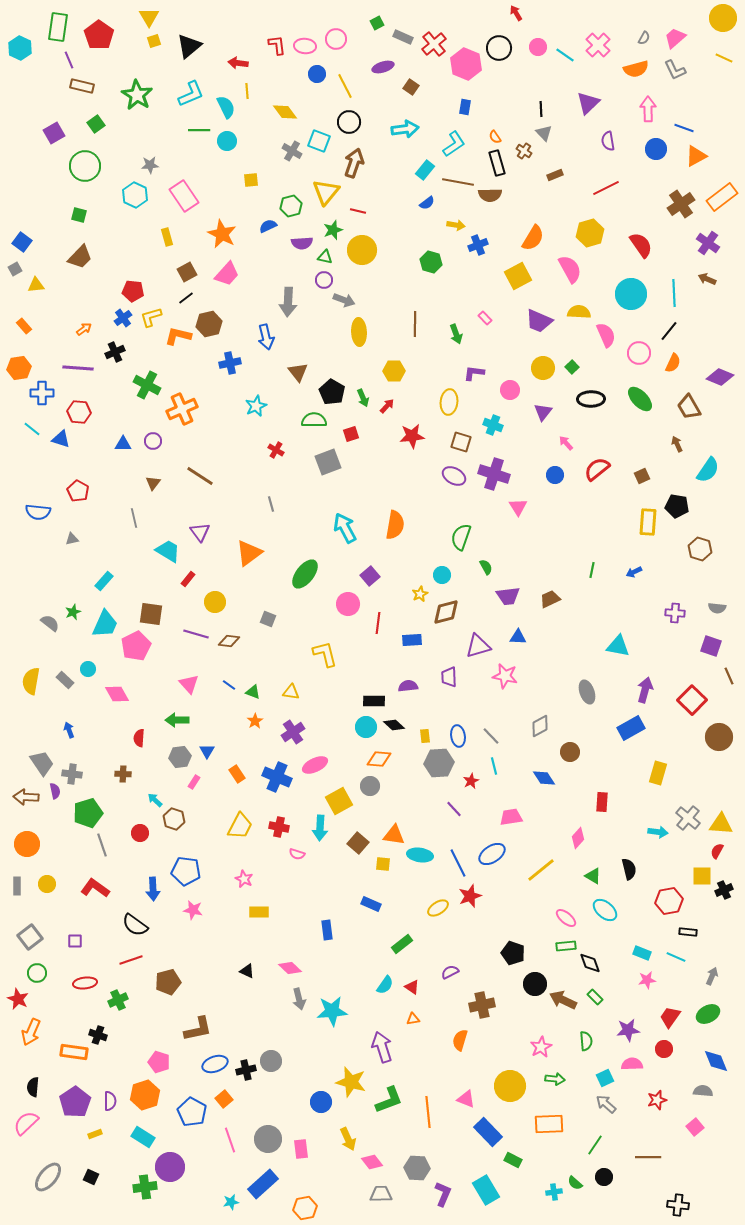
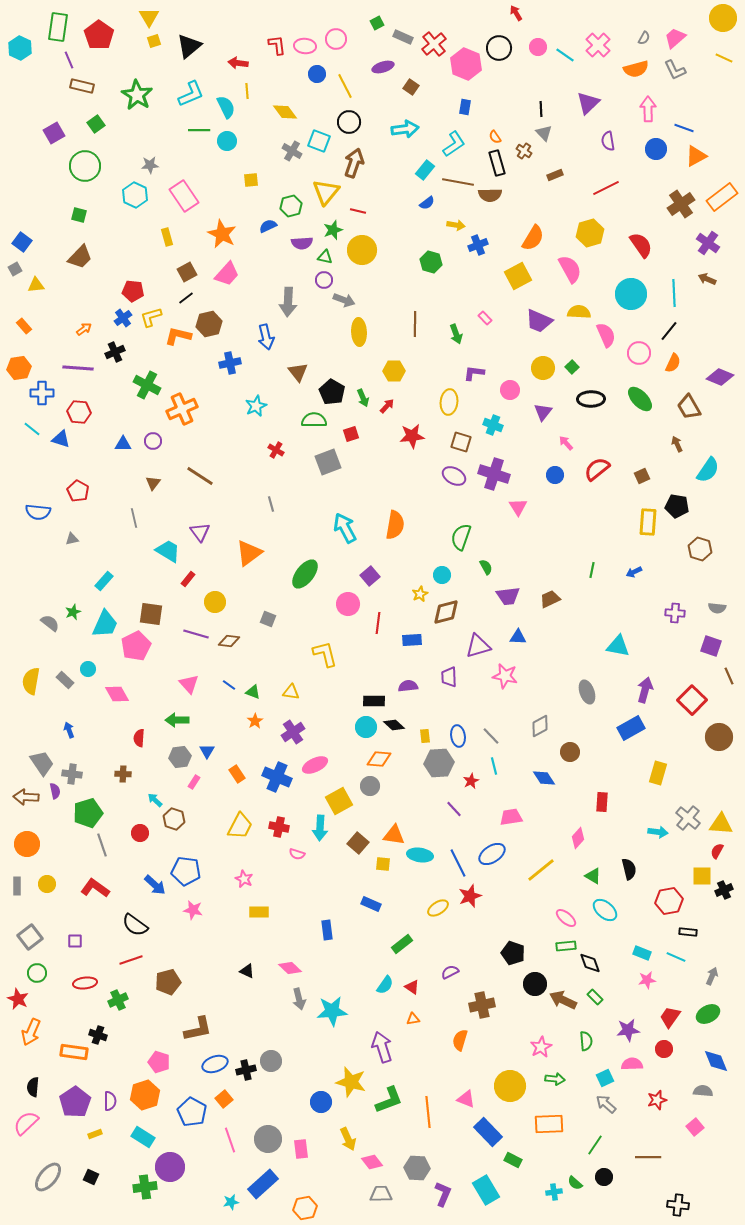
blue arrow at (153, 889): moved 2 px right, 4 px up; rotated 45 degrees counterclockwise
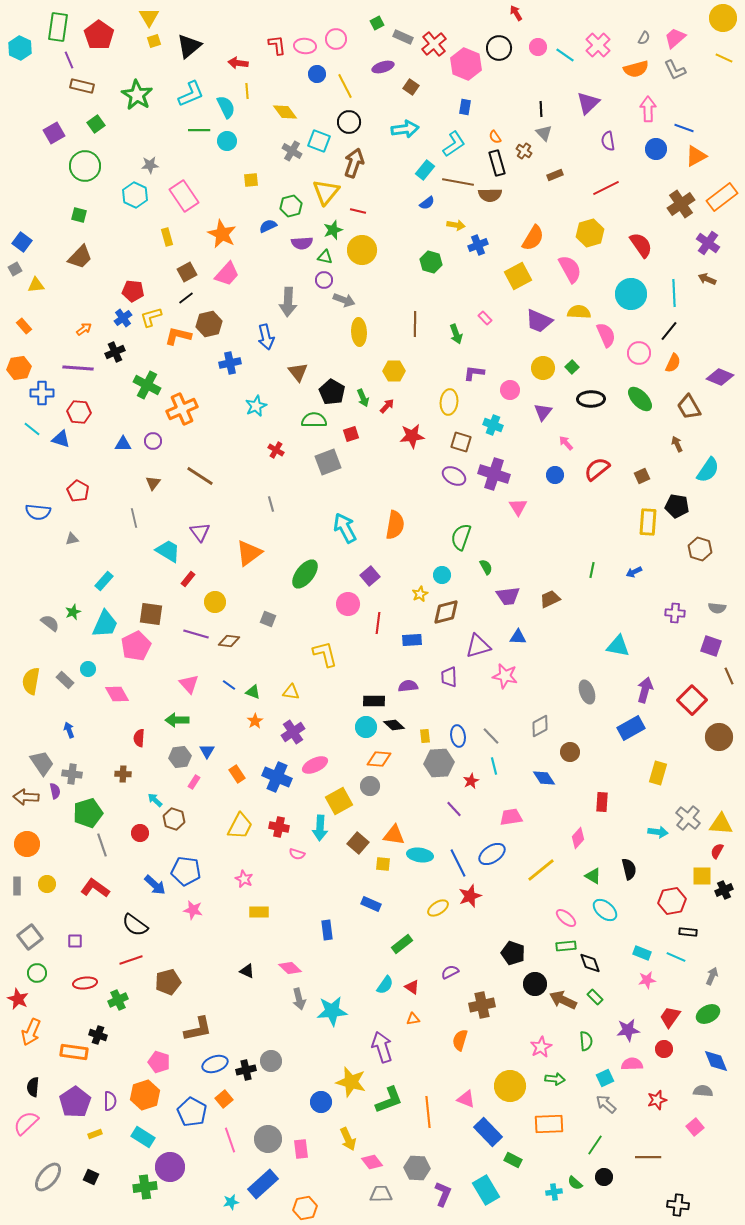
red hexagon at (669, 901): moved 3 px right
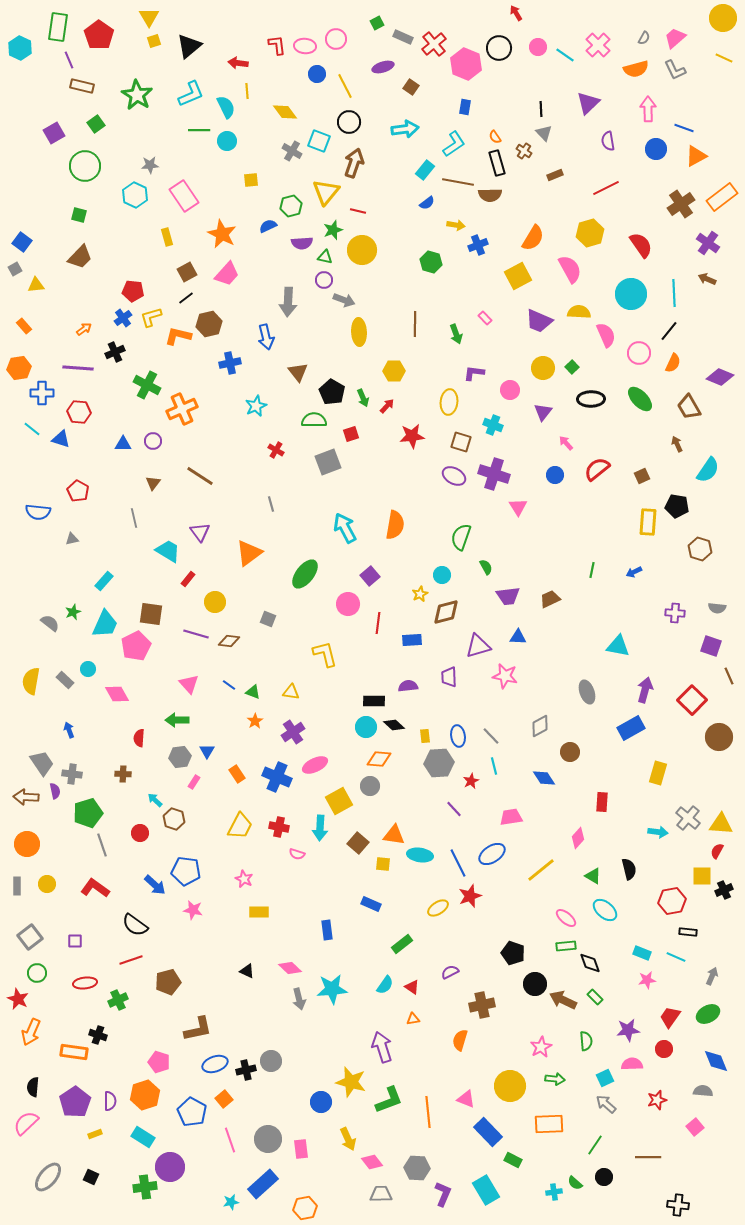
cyan star at (332, 1011): moved 22 px up
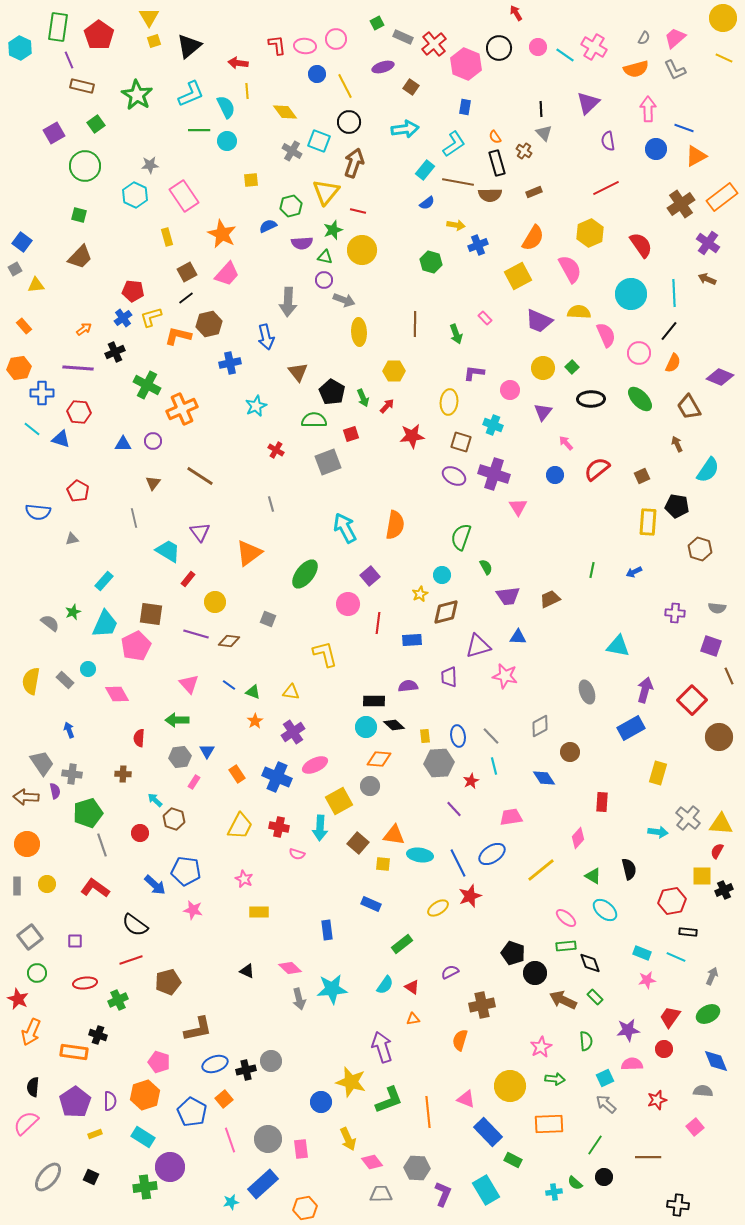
pink cross at (598, 45): moved 4 px left, 2 px down; rotated 15 degrees counterclockwise
brown rectangle at (555, 175): moved 21 px left, 17 px down
yellow hexagon at (590, 233): rotated 8 degrees counterclockwise
black circle at (535, 984): moved 11 px up
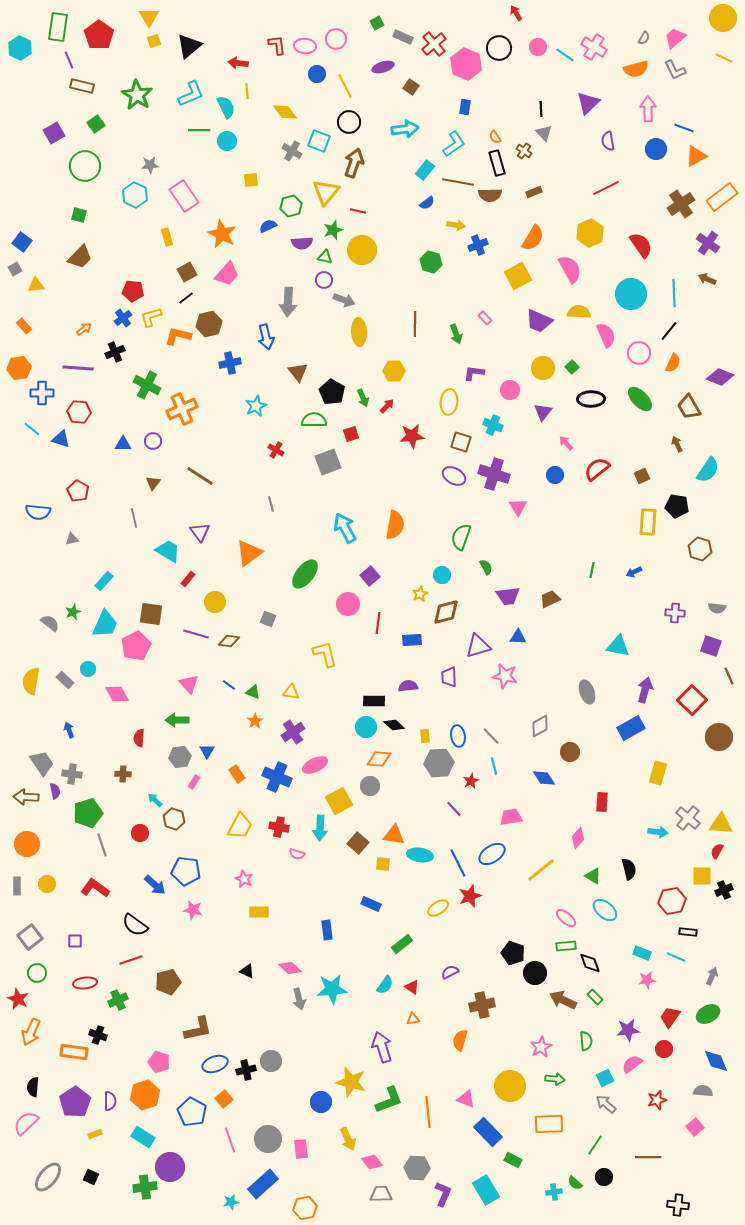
pink semicircle at (632, 1064): rotated 35 degrees counterclockwise
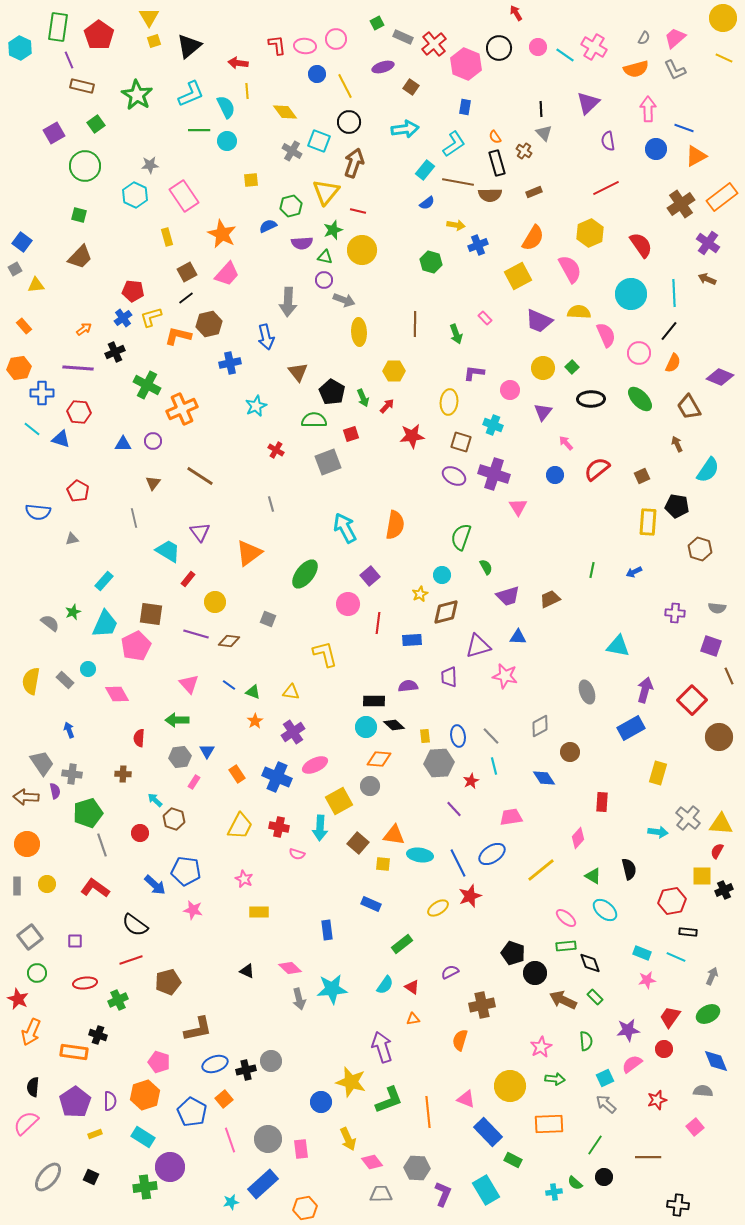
purple trapezoid at (508, 596): rotated 10 degrees counterclockwise
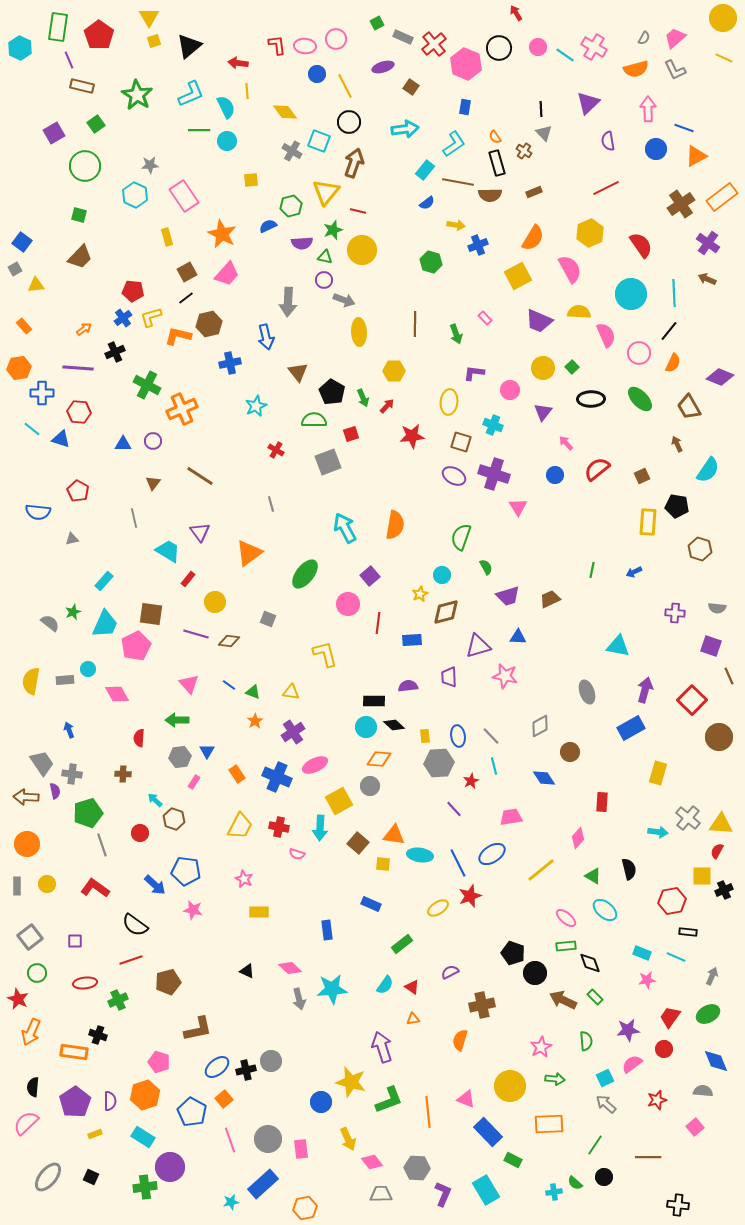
gray rectangle at (65, 680): rotated 48 degrees counterclockwise
blue ellipse at (215, 1064): moved 2 px right, 3 px down; rotated 20 degrees counterclockwise
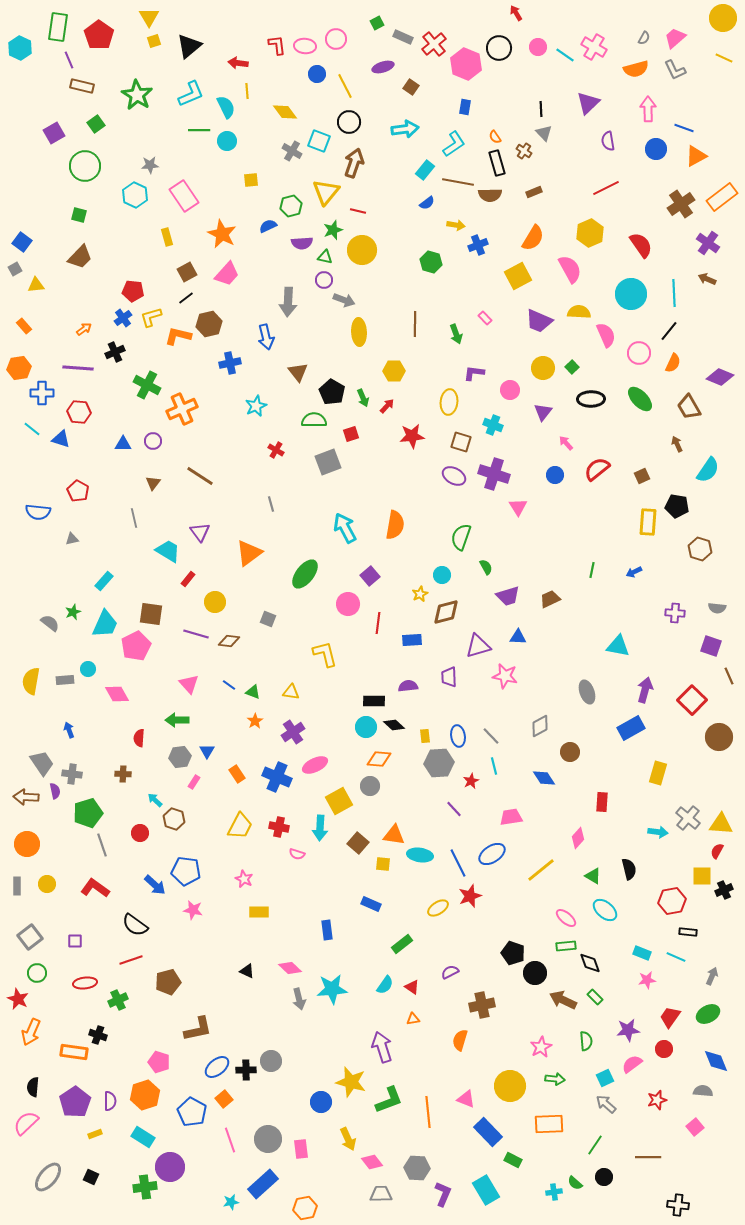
black cross at (246, 1070): rotated 12 degrees clockwise
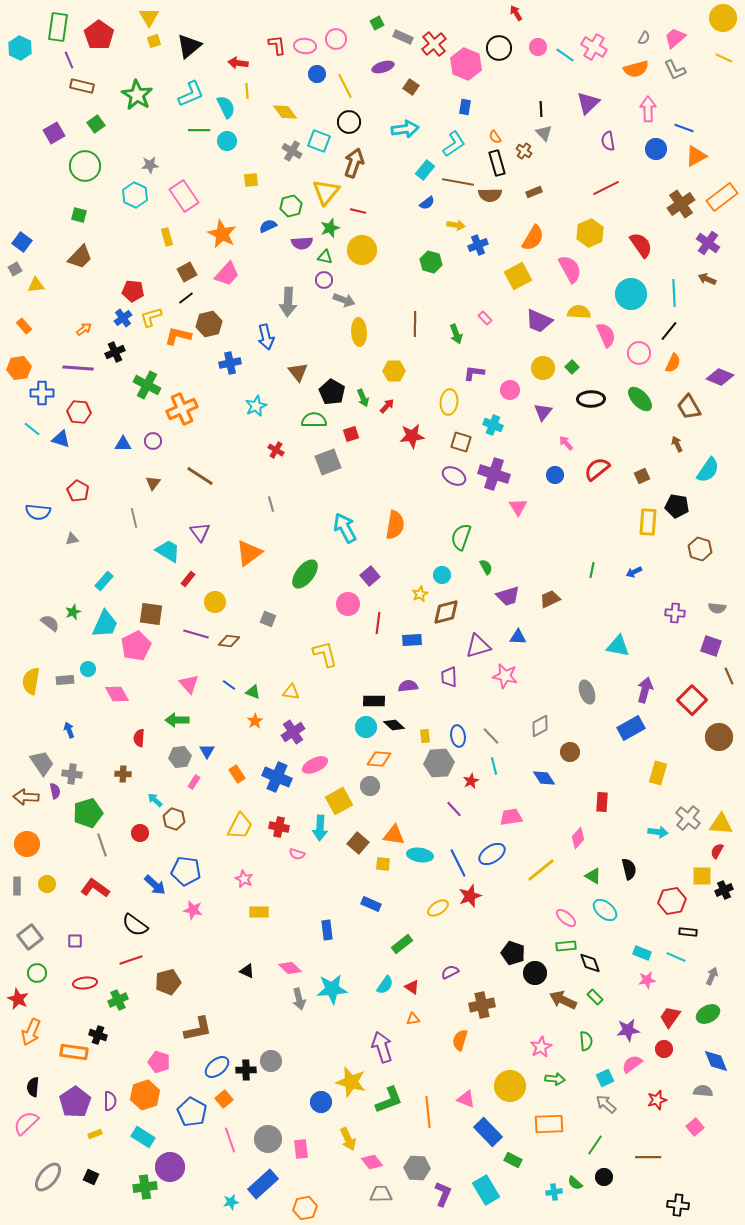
green star at (333, 230): moved 3 px left, 2 px up
